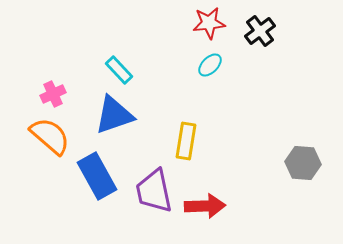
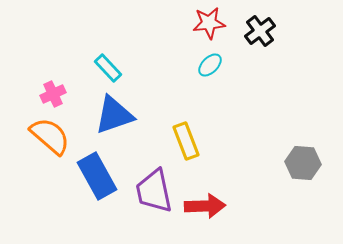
cyan rectangle: moved 11 px left, 2 px up
yellow rectangle: rotated 30 degrees counterclockwise
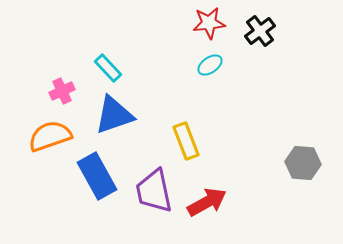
cyan ellipse: rotated 10 degrees clockwise
pink cross: moved 9 px right, 3 px up
orange semicircle: rotated 60 degrees counterclockwise
red arrow: moved 2 px right, 4 px up; rotated 27 degrees counterclockwise
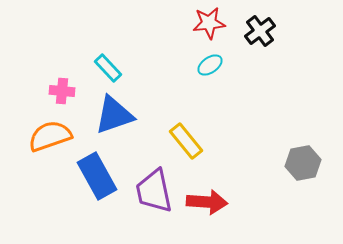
pink cross: rotated 30 degrees clockwise
yellow rectangle: rotated 18 degrees counterclockwise
gray hexagon: rotated 16 degrees counterclockwise
red arrow: rotated 33 degrees clockwise
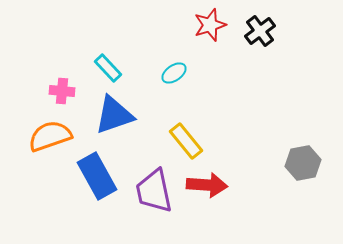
red star: moved 1 px right, 2 px down; rotated 12 degrees counterclockwise
cyan ellipse: moved 36 px left, 8 px down
red arrow: moved 17 px up
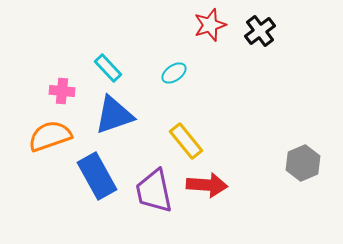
gray hexagon: rotated 12 degrees counterclockwise
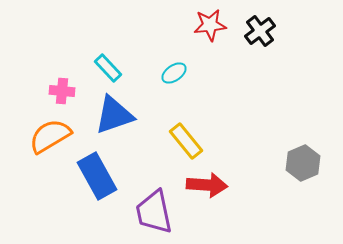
red star: rotated 12 degrees clockwise
orange semicircle: rotated 12 degrees counterclockwise
purple trapezoid: moved 21 px down
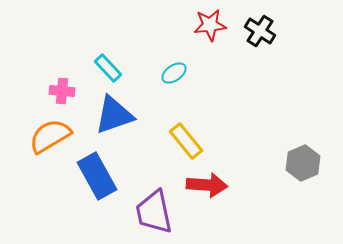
black cross: rotated 20 degrees counterclockwise
